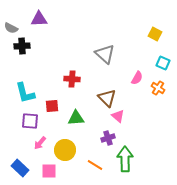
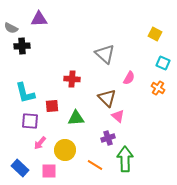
pink semicircle: moved 8 px left
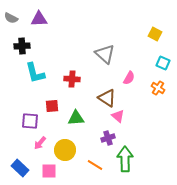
gray semicircle: moved 10 px up
cyan L-shape: moved 10 px right, 20 px up
brown triangle: rotated 12 degrees counterclockwise
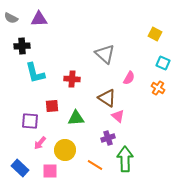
pink square: moved 1 px right
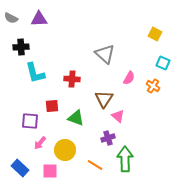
black cross: moved 1 px left, 1 px down
orange cross: moved 5 px left, 2 px up
brown triangle: moved 3 px left, 1 px down; rotated 30 degrees clockwise
green triangle: rotated 24 degrees clockwise
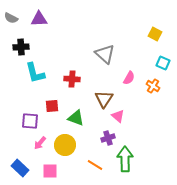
yellow circle: moved 5 px up
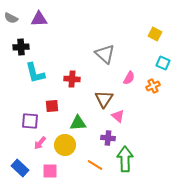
orange cross: rotated 32 degrees clockwise
green triangle: moved 2 px right, 5 px down; rotated 24 degrees counterclockwise
purple cross: rotated 24 degrees clockwise
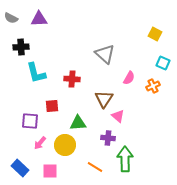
cyan L-shape: moved 1 px right
orange line: moved 2 px down
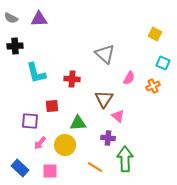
black cross: moved 6 px left, 1 px up
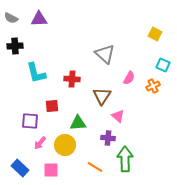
cyan square: moved 2 px down
brown triangle: moved 2 px left, 3 px up
pink square: moved 1 px right, 1 px up
